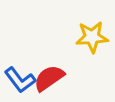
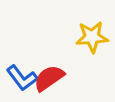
blue L-shape: moved 2 px right, 2 px up
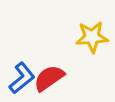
blue L-shape: rotated 92 degrees counterclockwise
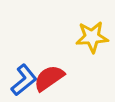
blue L-shape: moved 2 px right, 2 px down
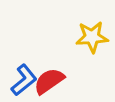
red semicircle: moved 3 px down
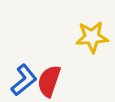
red semicircle: rotated 36 degrees counterclockwise
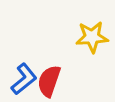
blue L-shape: moved 1 px up
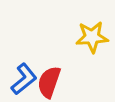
red semicircle: moved 1 px down
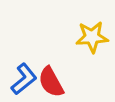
red semicircle: moved 2 px right; rotated 48 degrees counterclockwise
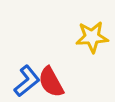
blue L-shape: moved 3 px right, 2 px down
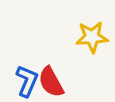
blue L-shape: rotated 28 degrees counterclockwise
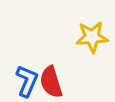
red semicircle: rotated 12 degrees clockwise
